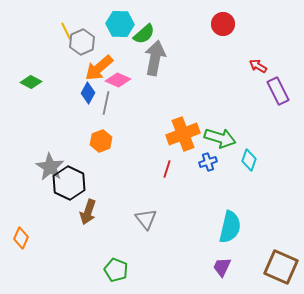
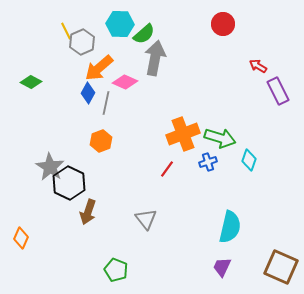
pink diamond: moved 7 px right, 2 px down
red line: rotated 18 degrees clockwise
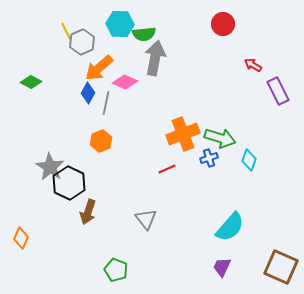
green semicircle: rotated 35 degrees clockwise
red arrow: moved 5 px left, 1 px up
blue cross: moved 1 px right, 4 px up
red line: rotated 30 degrees clockwise
cyan semicircle: rotated 28 degrees clockwise
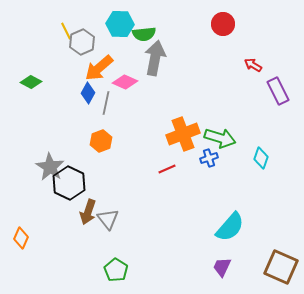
cyan diamond: moved 12 px right, 2 px up
gray triangle: moved 38 px left
green pentagon: rotated 10 degrees clockwise
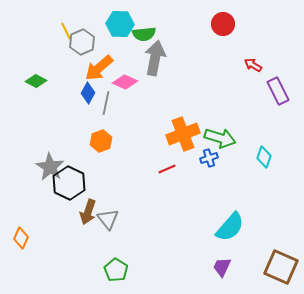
green diamond: moved 5 px right, 1 px up
cyan diamond: moved 3 px right, 1 px up
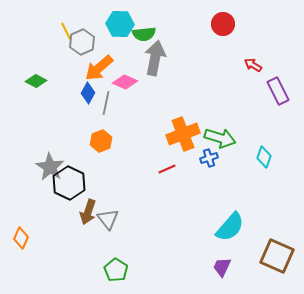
brown square: moved 4 px left, 11 px up
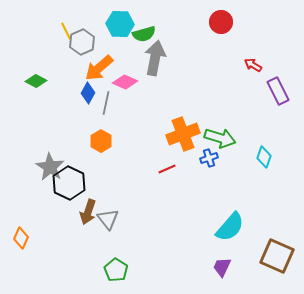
red circle: moved 2 px left, 2 px up
green semicircle: rotated 10 degrees counterclockwise
orange hexagon: rotated 10 degrees counterclockwise
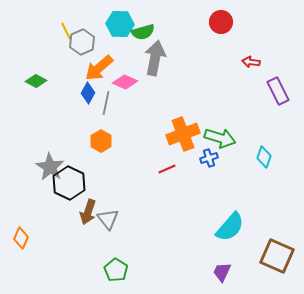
green semicircle: moved 1 px left, 2 px up
red arrow: moved 2 px left, 3 px up; rotated 24 degrees counterclockwise
purple trapezoid: moved 5 px down
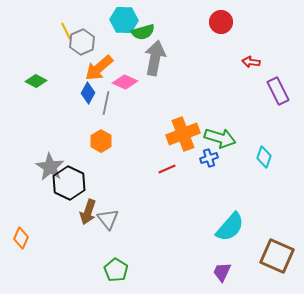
cyan hexagon: moved 4 px right, 4 px up
